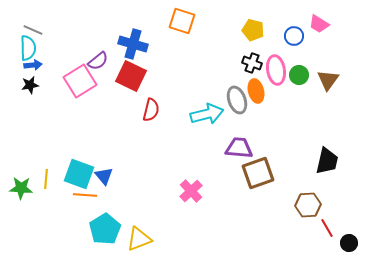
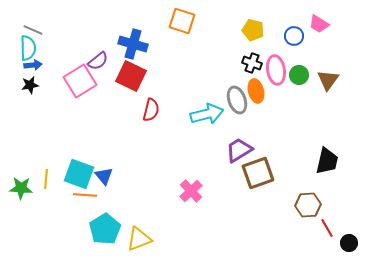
purple trapezoid: moved 2 px down; rotated 36 degrees counterclockwise
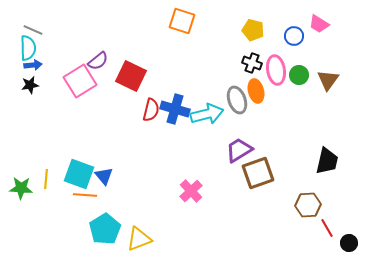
blue cross: moved 42 px right, 65 px down
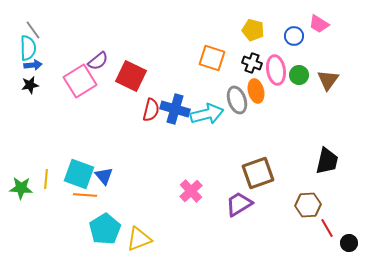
orange square: moved 30 px right, 37 px down
gray line: rotated 30 degrees clockwise
purple trapezoid: moved 54 px down
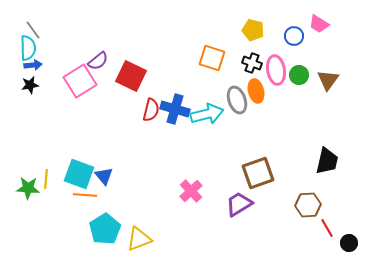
green star: moved 7 px right
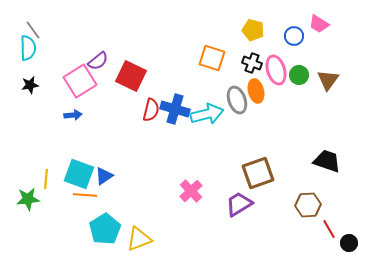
blue arrow: moved 40 px right, 50 px down
pink ellipse: rotated 8 degrees counterclockwise
black trapezoid: rotated 84 degrees counterclockwise
blue triangle: rotated 36 degrees clockwise
green star: moved 11 px down; rotated 10 degrees counterclockwise
red line: moved 2 px right, 1 px down
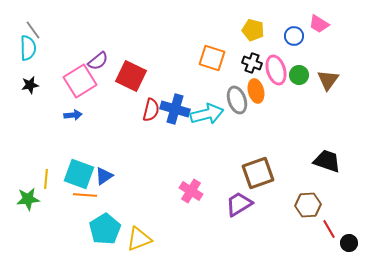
pink cross: rotated 15 degrees counterclockwise
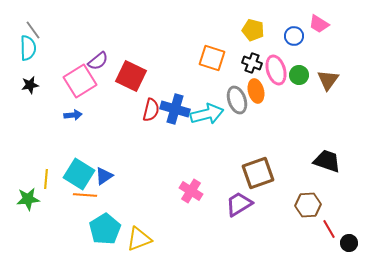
cyan square: rotated 12 degrees clockwise
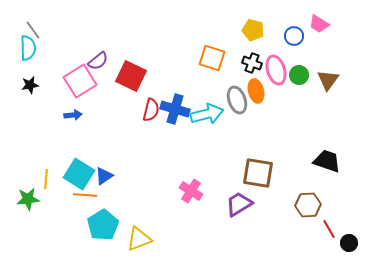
brown square: rotated 28 degrees clockwise
cyan pentagon: moved 2 px left, 4 px up
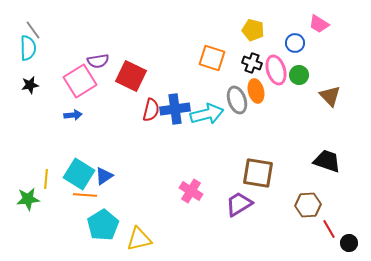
blue circle: moved 1 px right, 7 px down
purple semicircle: rotated 30 degrees clockwise
brown triangle: moved 2 px right, 16 px down; rotated 20 degrees counterclockwise
blue cross: rotated 24 degrees counterclockwise
yellow triangle: rotated 8 degrees clockwise
